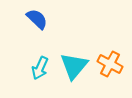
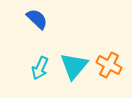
orange cross: moved 1 px left, 1 px down
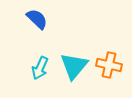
orange cross: rotated 15 degrees counterclockwise
